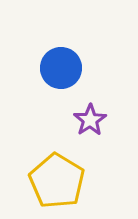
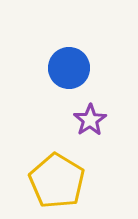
blue circle: moved 8 px right
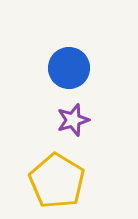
purple star: moved 17 px left; rotated 16 degrees clockwise
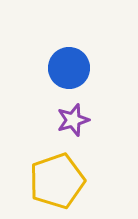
yellow pentagon: rotated 22 degrees clockwise
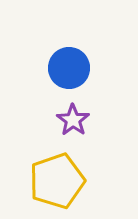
purple star: rotated 20 degrees counterclockwise
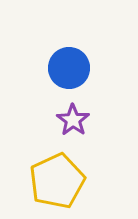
yellow pentagon: rotated 6 degrees counterclockwise
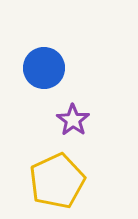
blue circle: moved 25 px left
